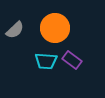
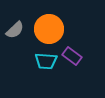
orange circle: moved 6 px left, 1 px down
purple rectangle: moved 4 px up
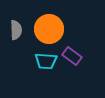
gray semicircle: moved 1 px right; rotated 48 degrees counterclockwise
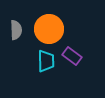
cyan trapezoid: rotated 95 degrees counterclockwise
